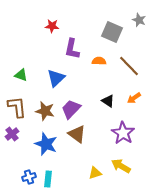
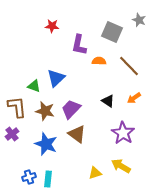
purple L-shape: moved 7 px right, 4 px up
green triangle: moved 13 px right, 11 px down
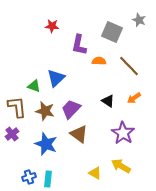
brown triangle: moved 2 px right
yellow triangle: rotated 48 degrees clockwise
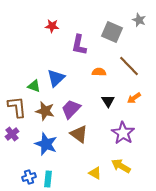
orange semicircle: moved 11 px down
black triangle: rotated 24 degrees clockwise
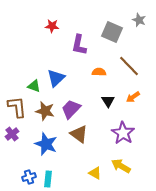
orange arrow: moved 1 px left, 1 px up
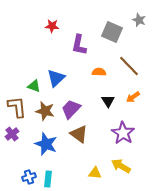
yellow triangle: rotated 24 degrees counterclockwise
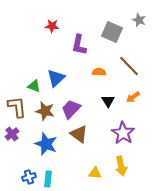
yellow arrow: rotated 132 degrees counterclockwise
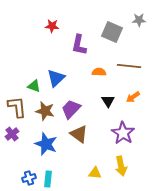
gray star: rotated 24 degrees counterclockwise
brown line: rotated 40 degrees counterclockwise
blue cross: moved 1 px down
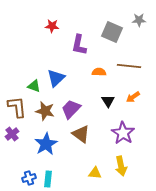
brown triangle: moved 2 px right
blue star: rotated 20 degrees clockwise
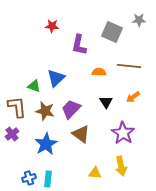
black triangle: moved 2 px left, 1 px down
